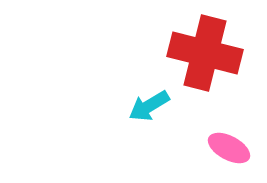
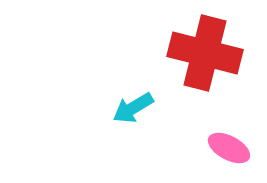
cyan arrow: moved 16 px left, 2 px down
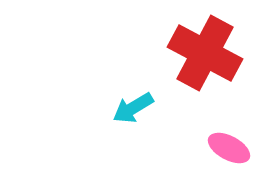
red cross: rotated 14 degrees clockwise
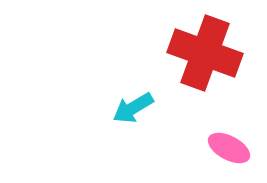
red cross: rotated 8 degrees counterclockwise
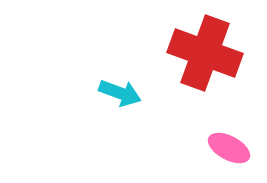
cyan arrow: moved 13 px left, 15 px up; rotated 129 degrees counterclockwise
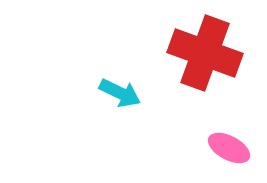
cyan arrow: rotated 6 degrees clockwise
